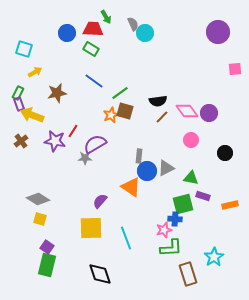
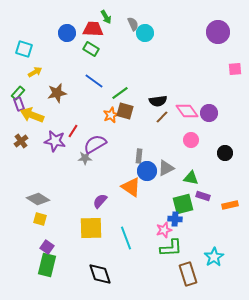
green rectangle at (18, 93): rotated 16 degrees clockwise
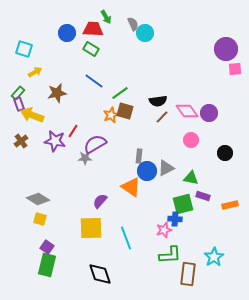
purple circle at (218, 32): moved 8 px right, 17 px down
green L-shape at (171, 248): moved 1 px left, 7 px down
brown rectangle at (188, 274): rotated 25 degrees clockwise
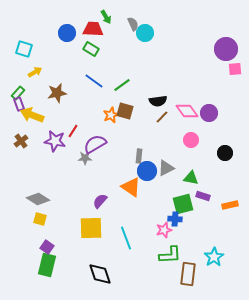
green line at (120, 93): moved 2 px right, 8 px up
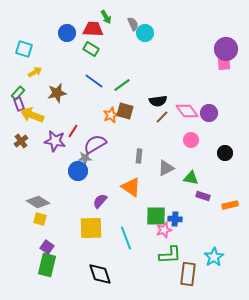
pink square at (235, 69): moved 11 px left, 5 px up
blue circle at (147, 171): moved 69 px left
gray diamond at (38, 199): moved 3 px down
green square at (183, 204): moved 27 px left, 12 px down; rotated 15 degrees clockwise
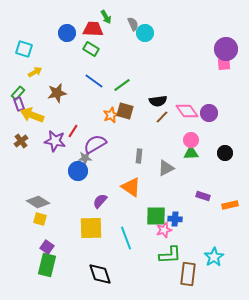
green triangle at (191, 178): moved 25 px up; rotated 14 degrees counterclockwise
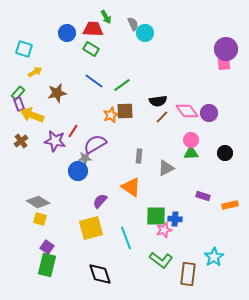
brown square at (125, 111): rotated 18 degrees counterclockwise
yellow square at (91, 228): rotated 15 degrees counterclockwise
green L-shape at (170, 255): moved 9 px left, 5 px down; rotated 40 degrees clockwise
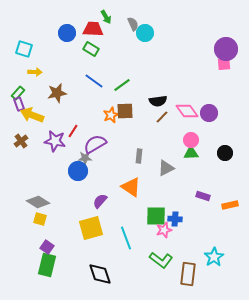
yellow arrow at (35, 72): rotated 32 degrees clockwise
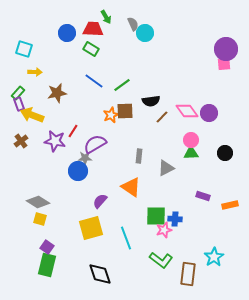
black semicircle at (158, 101): moved 7 px left
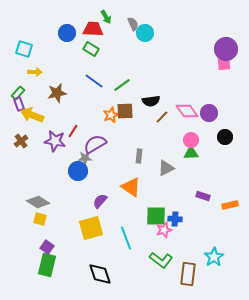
black circle at (225, 153): moved 16 px up
